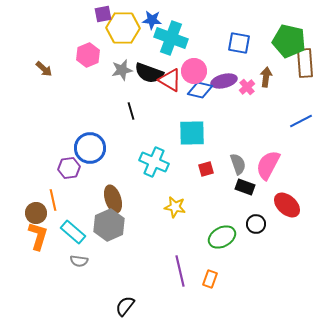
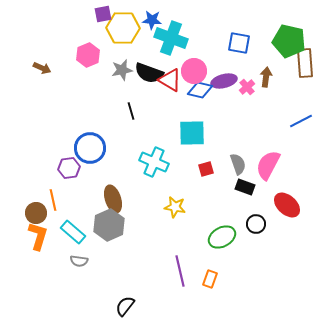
brown arrow at (44, 69): moved 2 px left, 1 px up; rotated 18 degrees counterclockwise
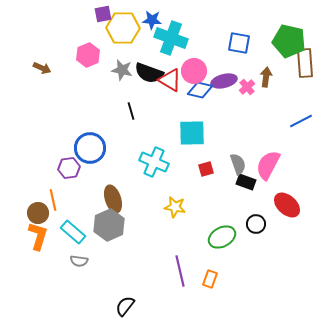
gray star at (122, 70): rotated 25 degrees clockwise
black rectangle at (245, 187): moved 1 px right, 5 px up
brown circle at (36, 213): moved 2 px right
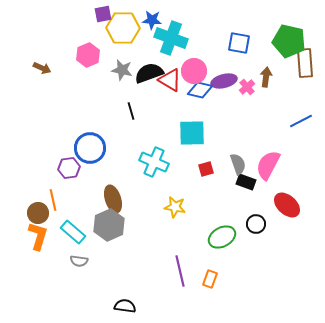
black semicircle at (149, 73): rotated 140 degrees clockwise
black semicircle at (125, 306): rotated 60 degrees clockwise
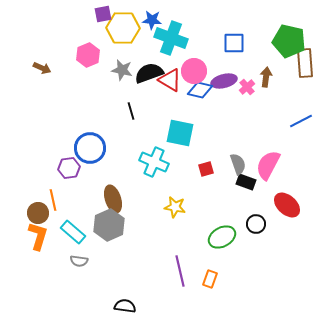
blue square at (239, 43): moved 5 px left; rotated 10 degrees counterclockwise
cyan square at (192, 133): moved 12 px left; rotated 12 degrees clockwise
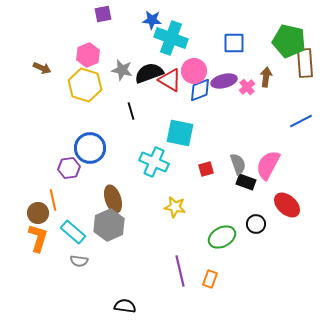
yellow hexagon at (123, 28): moved 38 px left, 57 px down; rotated 16 degrees clockwise
blue diamond at (200, 90): rotated 35 degrees counterclockwise
orange L-shape at (38, 236): moved 2 px down
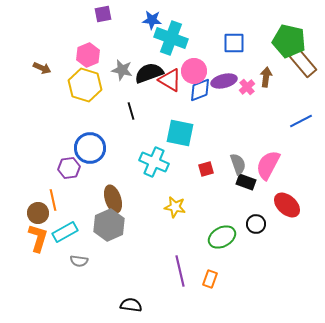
brown rectangle at (305, 63): moved 2 px left; rotated 36 degrees counterclockwise
cyan rectangle at (73, 232): moved 8 px left; rotated 70 degrees counterclockwise
black semicircle at (125, 306): moved 6 px right, 1 px up
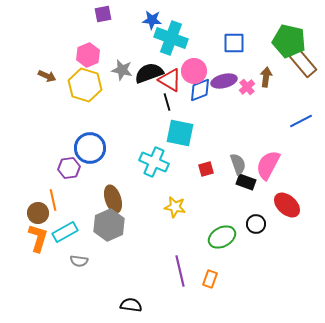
brown arrow at (42, 68): moved 5 px right, 8 px down
black line at (131, 111): moved 36 px right, 9 px up
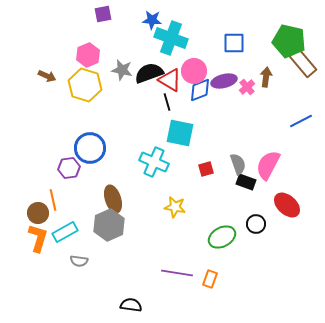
purple line at (180, 271): moved 3 px left, 2 px down; rotated 68 degrees counterclockwise
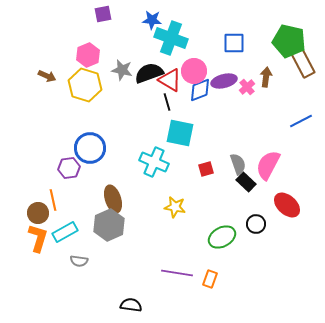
brown rectangle at (303, 63): rotated 12 degrees clockwise
black rectangle at (246, 182): rotated 24 degrees clockwise
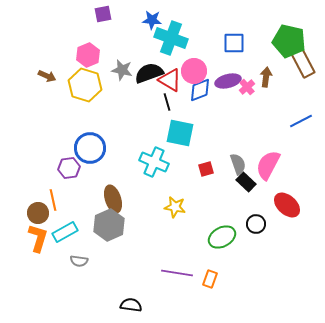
purple ellipse at (224, 81): moved 4 px right
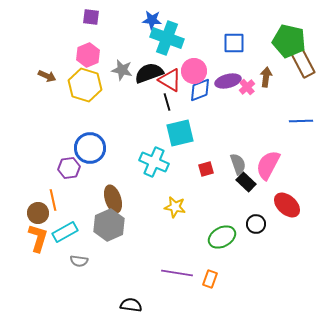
purple square at (103, 14): moved 12 px left, 3 px down; rotated 18 degrees clockwise
cyan cross at (171, 38): moved 4 px left
blue line at (301, 121): rotated 25 degrees clockwise
cyan square at (180, 133): rotated 24 degrees counterclockwise
